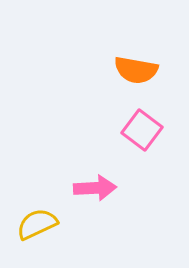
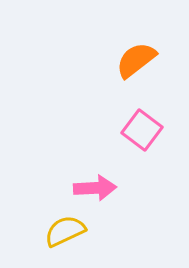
orange semicircle: moved 10 px up; rotated 132 degrees clockwise
yellow semicircle: moved 28 px right, 7 px down
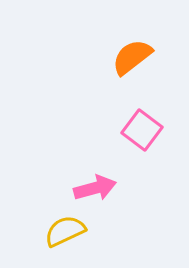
orange semicircle: moved 4 px left, 3 px up
pink arrow: rotated 12 degrees counterclockwise
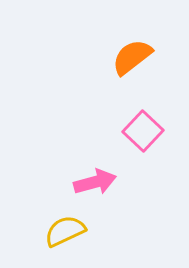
pink square: moved 1 px right, 1 px down; rotated 6 degrees clockwise
pink arrow: moved 6 px up
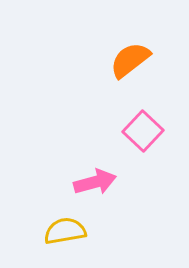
orange semicircle: moved 2 px left, 3 px down
yellow semicircle: rotated 15 degrees clockwise
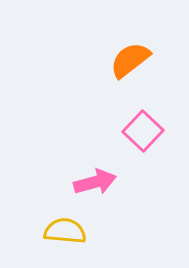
yellow semicircle: rotated 15 degrees clockwise
